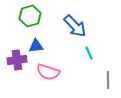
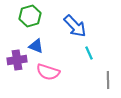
blue triangle: rotated 28 degrees clockwise
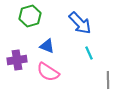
blue arrow: moved 5 px right, 3 px up
blue triangle: moved 11 px right
pink semicircle: rotated 15 degrees clockwise
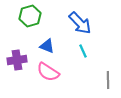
cyan line: moved 6 px left, 2 px up
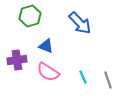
blue triangle: moved 1 px left
cyan line: moved 26 px down
gray line: rotated 18 degrees counterclockwise
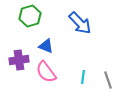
purple cross: moved 2 px right
pink semicircle: moved 2 px left; rotated 20 degrees clockwise
cyan line: rotated 32 degrees clockwise
